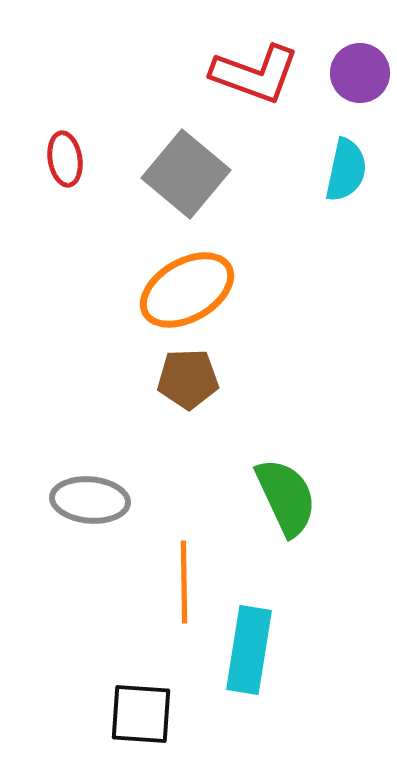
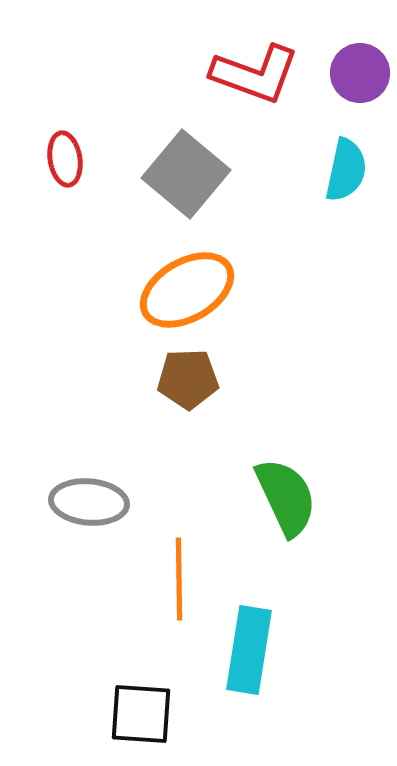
gray ellipse: moved 1 px left, 2 px down
orange line: moved 5 px left, 3 px up
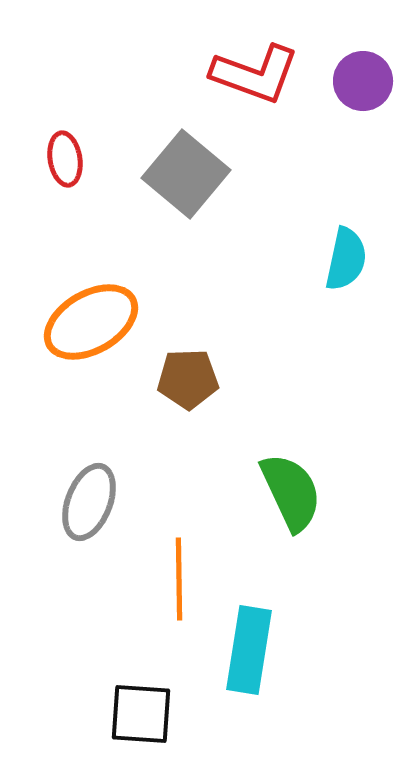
purple circle: moved 3 px right, 8 px down
cyan semicircle: moved 89 px down
orange ellipse: moved 96 px left, 32 px down
green semicircle: moved 5 px right, 5 px up
gray ellipse: rotated 74 degrees counterclockwise
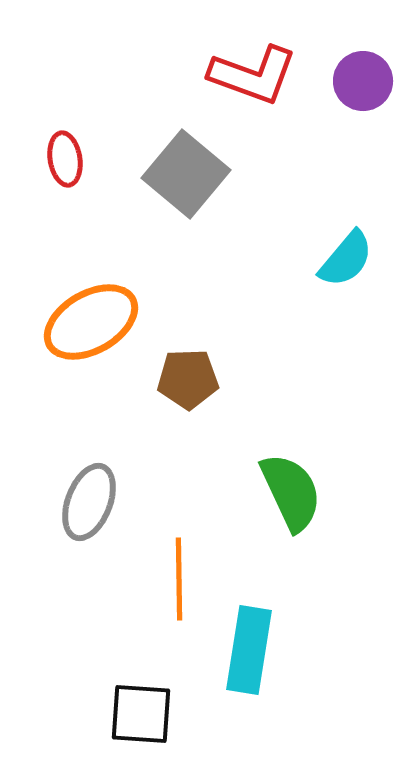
red L-shape: moved 2 px left, 1 px down
cyan semicircle: rotated 28 degrees clockwise
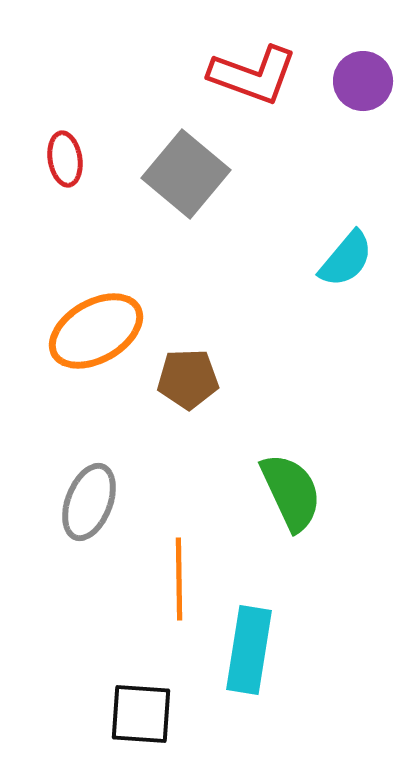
orange ellipse: moved 5 px right, 9 px down
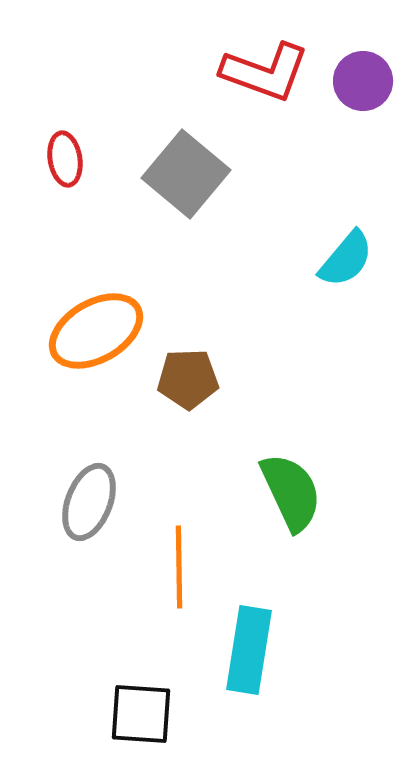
red L-shape: moved 12 px right, 3 px up
orange line: moved 12 px up
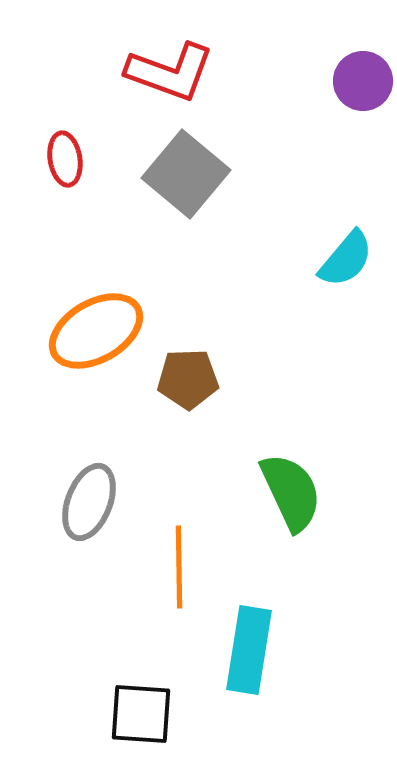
red L-shape: moved 95 px left
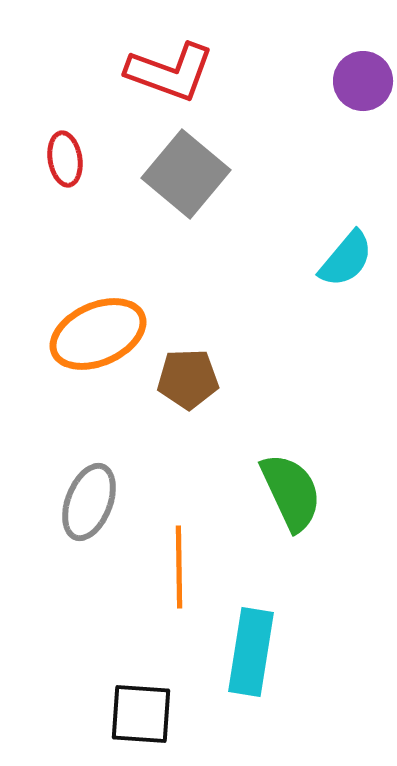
orange ellipse: moved 2 px right, 3 px down; rotated 6 degrees clockwise
cyan rectangle: moved 2 px right, 2 px down
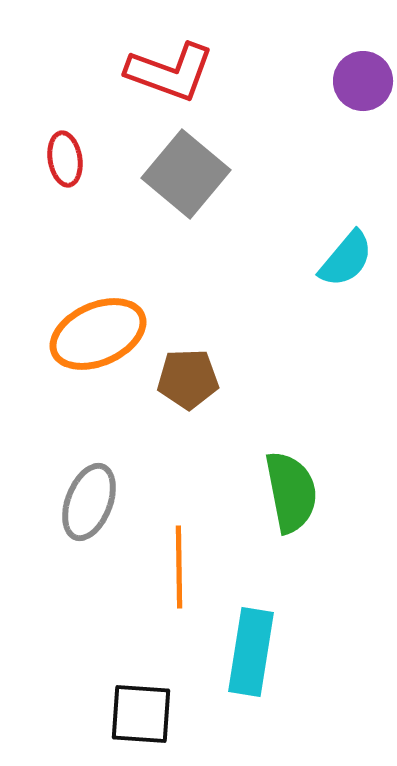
green semicircle: rotated 14 degrees clockwise
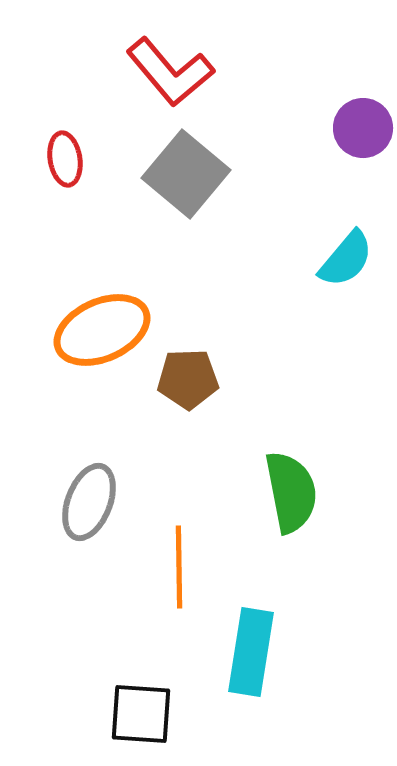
red L-shape: rotated 30 degrees clockwise
purple circle: moved 47 px down
orange ellipse: moved 4 px right, 4 px up
